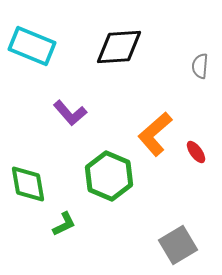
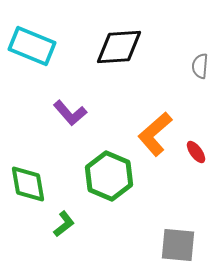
green L-shape: rotated 12 degrees counterclockwise
gray square: rotated 36 degrees clockwise
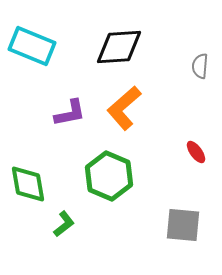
purple L-shape: rotated 60 degrees counterclockwise
orange L-shape: moved 31 px left, 26 px up
gray square: moved 5 px right, 20 px up
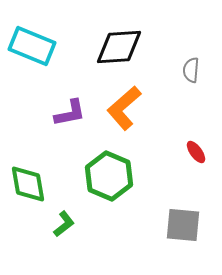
gray semicircle: moved 9 px left, 4 px down
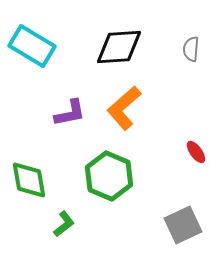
cyan rectangle: rotated 9 degrees clockwise
gray semicircle: moved 21 px up
green diamond: moved 1 px right, 4 px up
gray square: rotated 30 degrees counterclockwise
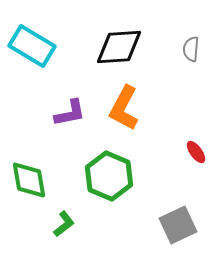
orange L-shape: rotated 21 degrees counterclockwise
gray square: moved 5 px left
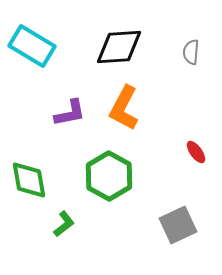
gray semicircle: moved 3 px down
green hexagon: rotated 6 degrees clockwise
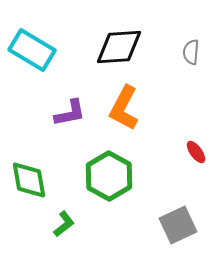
cyan rectangle: moved 4 px down
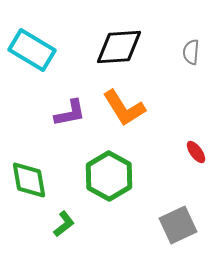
orange L-shape: rotated 60 degrees counterclockwise
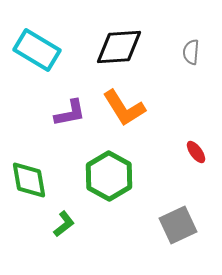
cyan rectangle: moved 5 px right
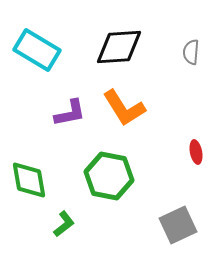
red ellipse: rotated 25 degrees clockwise
green hexagon: rotated 18 degrees counterclockwise
